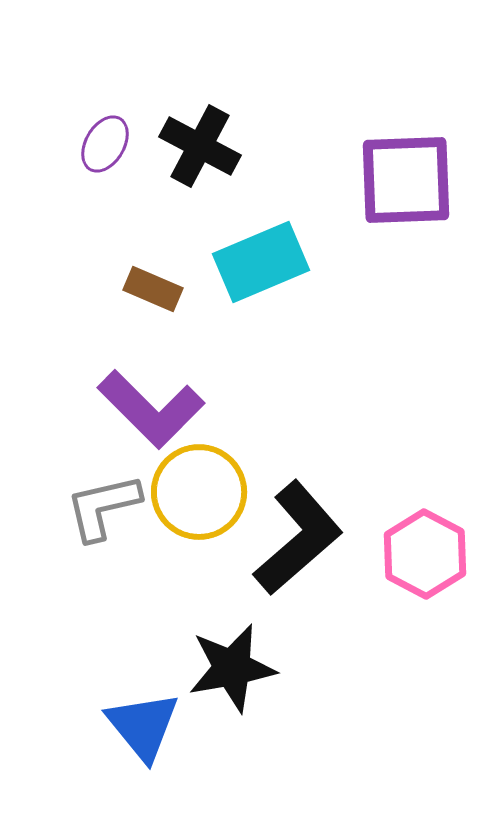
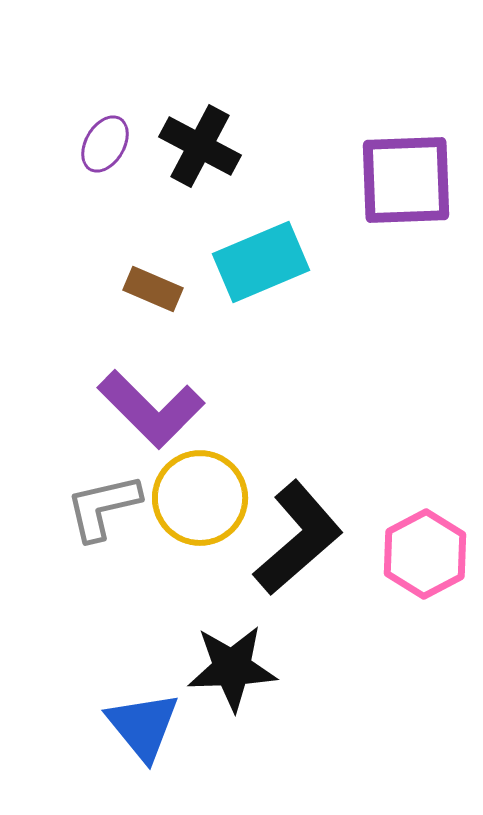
yellow circle: moved 1 px right, 6 px down
pink hexagon: rotated 4 degrees clockwise
black star: rotated 8 degrees clockwise
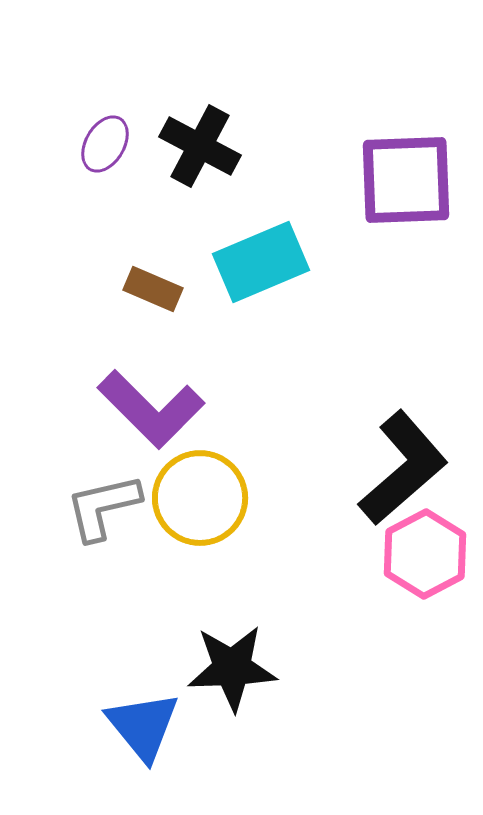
black L-shape: moved 105 px right, 70 px up
